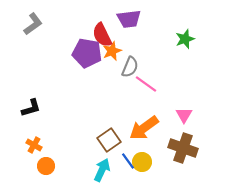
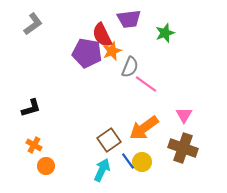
green star: moved 20 px left, 6 px up
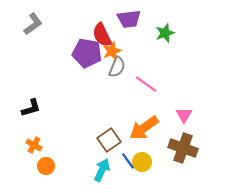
gray semicircle: moved 13 px left
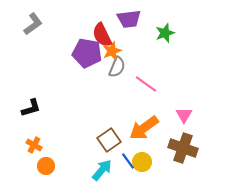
cyan arrow: rotated 15 degrees clockwise
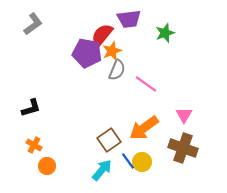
red semicircle: rotated 65 degrees clockwise
gray semicircle: moved 3 px down
orange circle: moved 1 px right
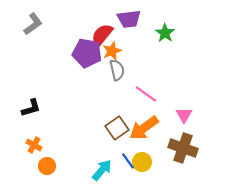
green star: rotated 18 degrees counterclockwise
gray semicircle: rotated 35 degrees counterclockwise
pink line: moved 10 px down
brown square: moved 8 px right, 12 px up
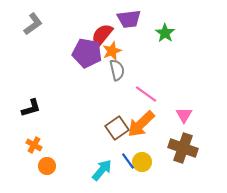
orange arrow: moved 3 px left, 4 px up; rotated 8 degrees counterclockwise
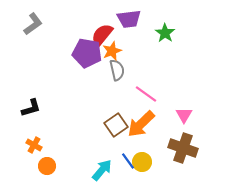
brown square: moved 1 px left, 3 px up
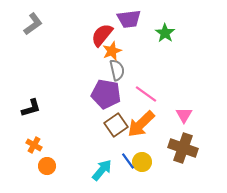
purple pentagon: moved 19 px right, 41 px down
